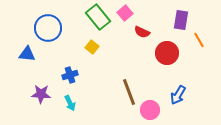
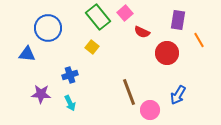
purple rectangle: moved 3 px left
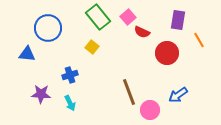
pink square: moved 3 px right, 4 px down
blue arrow: rotated 24 degrees clockwise
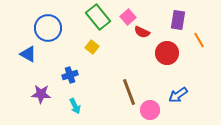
blue triangle: moved 1 px right; rotated 24 degrees clockwise
cyan arrow: moved 5 px right, 3 px down
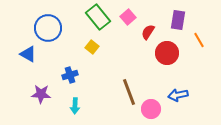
red semicircle: moved 6 px right; rotated 98 degrees clockwise
blue arrow: rotated 24 degrees clockwise
cyan arrow: rotated 28 degrees clockwise
pink circle: moved 1 px right, 1 px up
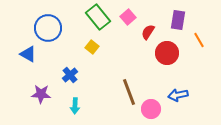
blue cross: rotated 21 degrees counterclockwise
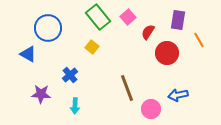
brown line: moved 2 px left, 4 px up
